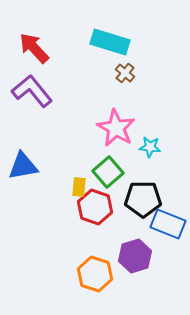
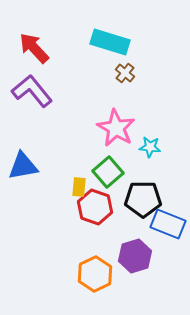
orange hexagon: rotated 16 degrees clockwise
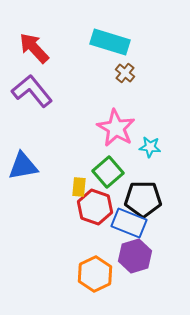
blue rectangle: moved 39 px left, 1 px up
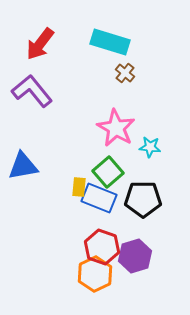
red arrow: moved 6 px right, 4 px up; rotated 100 degrees counterclockwise
red hexagon: moved 7 px right, 40 px down
blue rectangle: moved 30 px left, 25 px up
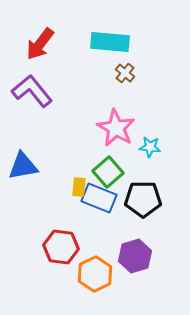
cyan rectangle: rotated 12 degrees counterclockwise
red hexagon: moved 41 px left; rotated 12 degrees counterclockwise
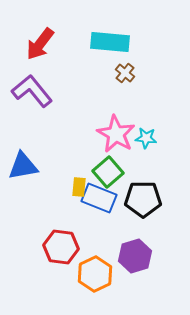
pink star: moved 6 px down
cyan star: moved 4 px left, 9 px up
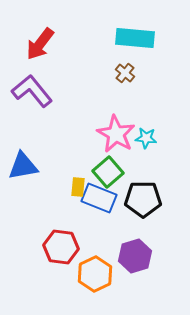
cyan rectangle: moved 25 px right, 4 px up
yellow rectangle: moved 1 px left
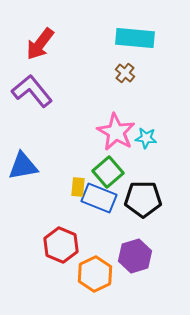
pink star: moved 2 px up
red hexagon: moved 2 px up; rotated 16 degrees clockwise
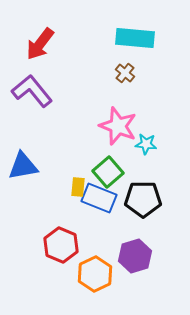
pink star: moved 2 px right, 6 px up; rotated 9 degrees counterclockwise
cyan star: moved 6 px down
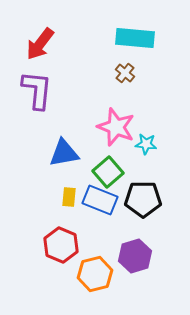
purple L-shape: moved 5 px right, 1 px up; rotated 45 degrees clockwise
pink star: moved 2 px left, 1 px down
blue triangle: moved 41 px right, 13 px up
yellow rectangle: moved 9 px left, 10 px down
blue rectangle: moved 1 px right, 2 px down
orange hexagon: rotated 12 degrees clockwise
